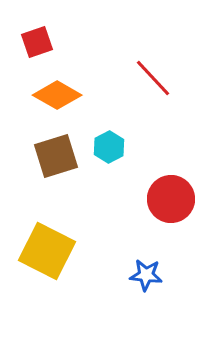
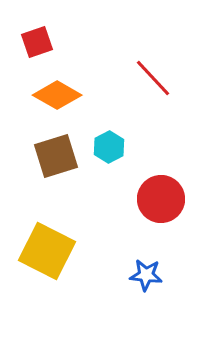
red circle: moved 10 px left
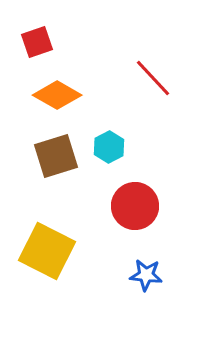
red circle: moved 26 px left, 7 px down
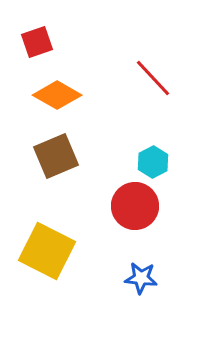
cyan hexagon: moved 44 px right, 15 px down
brown square: rotated 6 degrees counterclockwise
blue star: moved 5 px left, 3 px down
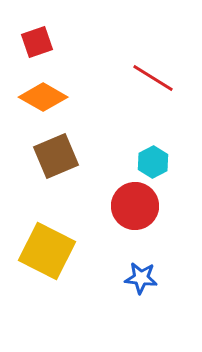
red line: rotated 15 degrees counterclockwise
orange diamond: moved 14 px left, 2 px down
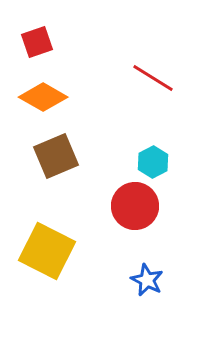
blue star: moved 6 px right, 2 px down; rotated 20 degrees clockwise
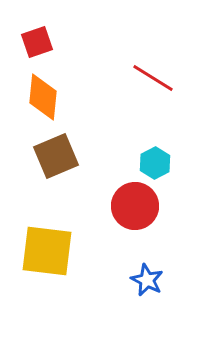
orange diamond: rotated 66 degrees clockwise
cyan hexagon: moved 2 px right, 1 px down
yellow square: rotated 20 degrees counterclockwise
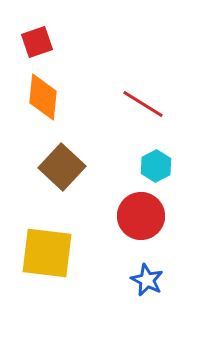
red line: moved 10 px left, 26 px down
brown square: moved 6 px right, 11 px down; rotated 24 degrees counterclockwise
cyan hexagon: moved 1 px right, 3 px down
red circle: moved 6 px right, 10 px down
yellow square: moved 2 px down
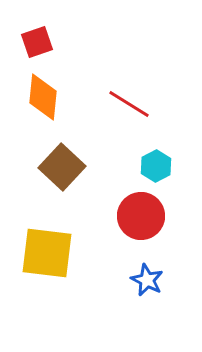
red line: moved 14 px left
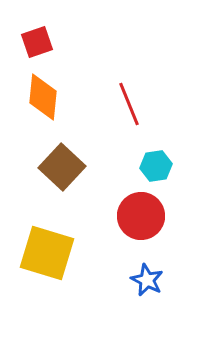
red line: rotated 36 degrees clockwise
cyan hexagon: rotated 20 degrees clockwise
yellow square: rotated 10 degrees clockwise
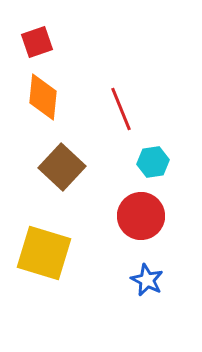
red line: moved 8 px left, 5 px down
cyan hexagon: moved 3 px left, 4 px up
yellow square: moved 3 px left
